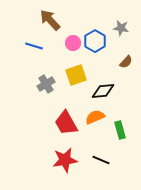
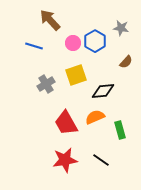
black line: rotated 12 degrees clockwise
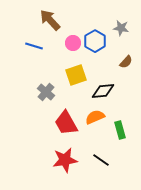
gray cross: moved 8 px down; rotated 18 degrees counterclockwise
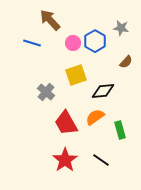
blue line: moved 2 px left, 3 px up
orange semicircle: rotated 12 degrees counterclockwise
red star: rotated 25 degrees counterclockwise
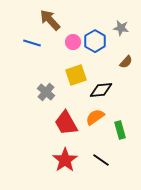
pink circle: moved 1 px up
black diamond: moved 2 px left, 1 px up
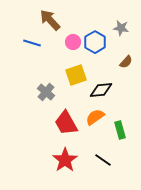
blue hexagon: moved 1 px down
black line: moved 2 px right
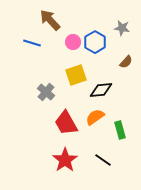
gray star: moved 1 px right
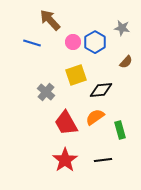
black line: rotated 42 degrees counterclockwise
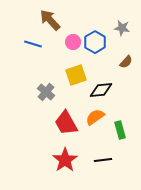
blue line: moved 1 px right, 1 px down
